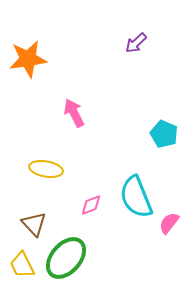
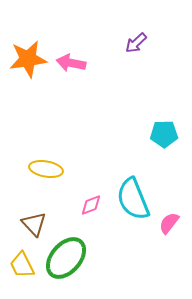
pink arrow: moved 3 px left, 50 px up; rotated 52 degrees counterclockwise
cyan pentagon: rotated 24 degrees counterclockwise
cyan semicircle: moved 3 px left, 2 px down
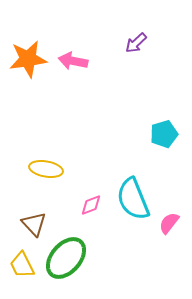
pink arrow: moved 2 px right, 2 px up
cyan pentagon: rotated 16 degrees counterclockwise
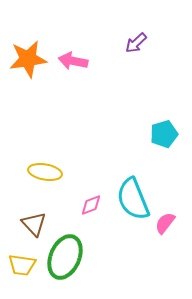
yellow ellipse: moved 1 px left, 3 px down
pink semicircle: moved 4 px left
green ellipse: moved 1 px left, 1 px up; rotated 18 degrees counterclockwise
yellow trapezoid: rotated 56 degrees counterclockwise
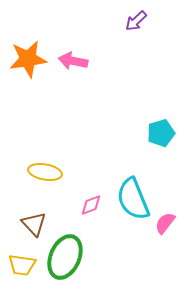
purple arrow: moved 22 px up
cyan pentagon: moved 3 px left, 1 px up
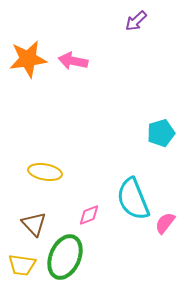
pink diamond: moved 2 px left, 10 px down
